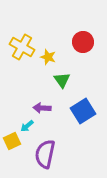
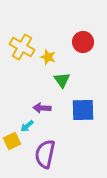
blue square: moved 1 px up; rotated 30 degrees clockwise
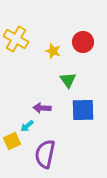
yellow cross: moved 6 px left, 8 px up
yellow star: moved 5 px right, 6 px up
green triangle: moved 6 px right
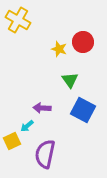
yellow cross: moved 2 px right, 19 px up
yellow star: moved 6 px right, 2 px up
green triangle: moved 2 px right
blue square: rotated 30 degrees clockwise
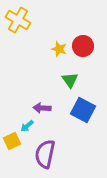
red circle: moved 4 px down
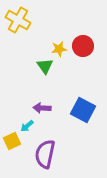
yellow star: rotated 28 degrees counterclockwise
green triangle: moved 25 px left, 14 px up
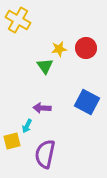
red circle: moved 3 px right, 2 px down
blue square: moved 4 px right, 8 px up
cyan arrow: rotated 24 degrees counterclockwise
yellow square: rotated 12 degrees clockwise
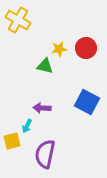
green triangle: rotated 42 degrees counterclockwise
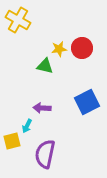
red circle: moved 4 px left
blue square: rotated 35 degrees clockwise
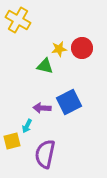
blue square: moved 18 px left
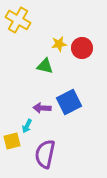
yellow star: moved 5 px up
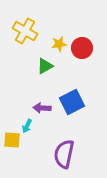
yellow cross: moved 7 px right, 11 px down
green triangle: rotated 42 degrees counterclockwise
blue square: moved 3 px right
yellow square: moved 1 px up; rotated 18 degrees clockwise
purple semicircle: moved 19 px right
